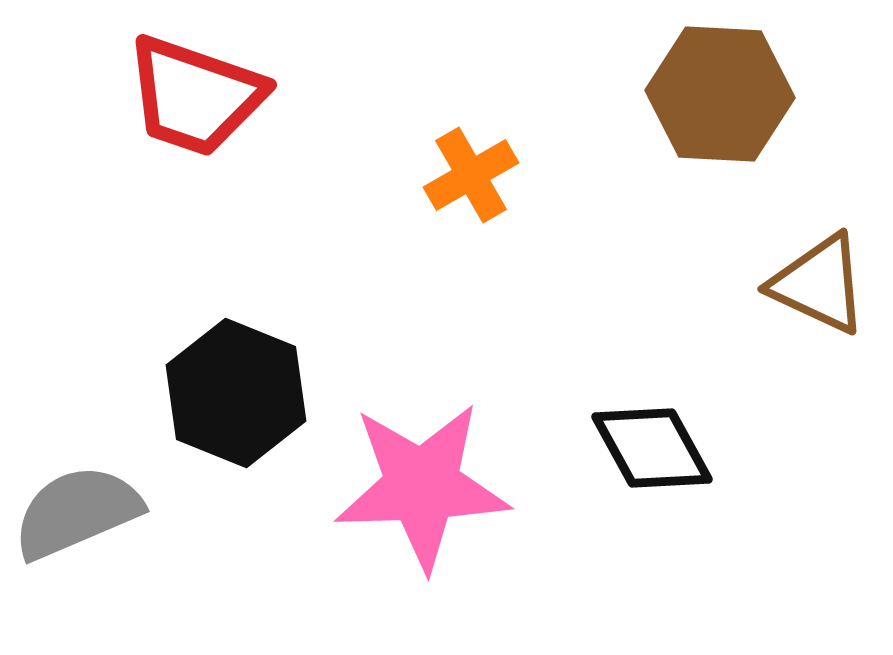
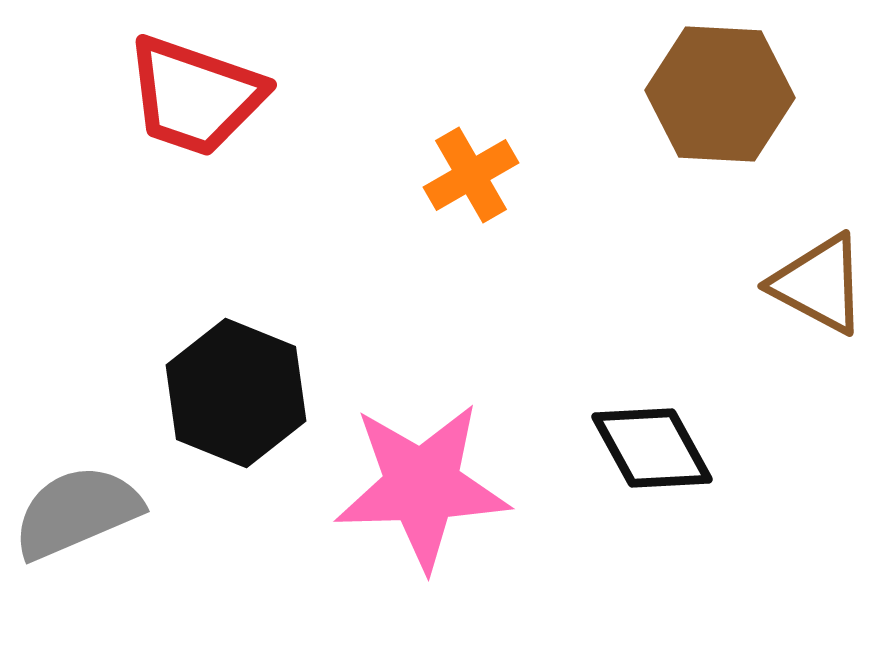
brown triangle: rotated 3 degrees clockwise
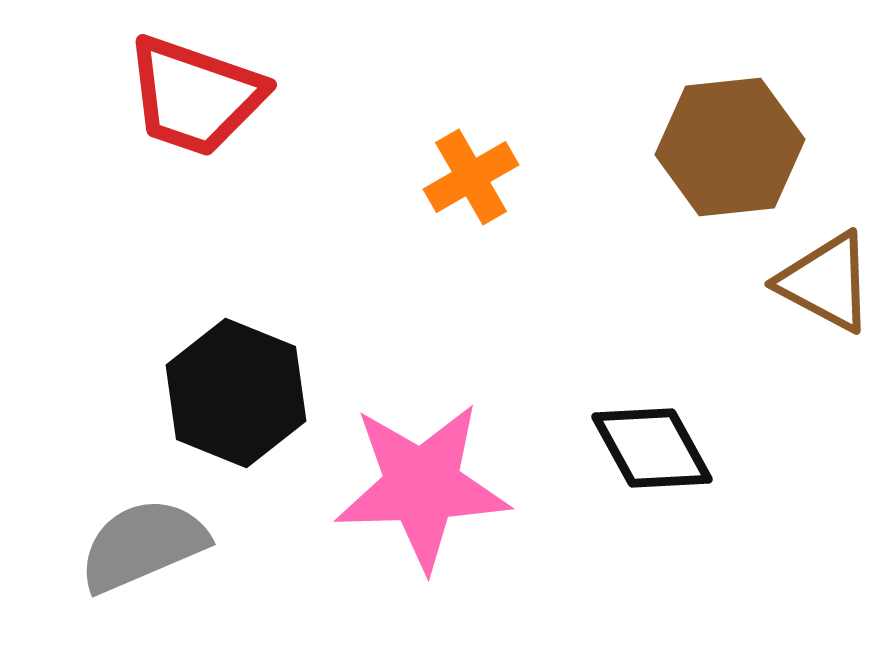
brown hexagon: moved 10 px right, 53 px down; rotated 9 degrees counterclockwise
orange cross: moved 2 px down
brown triangle: moved 7 px right, 2 px up
gray semicircle: moved 66 px right, 33 px down
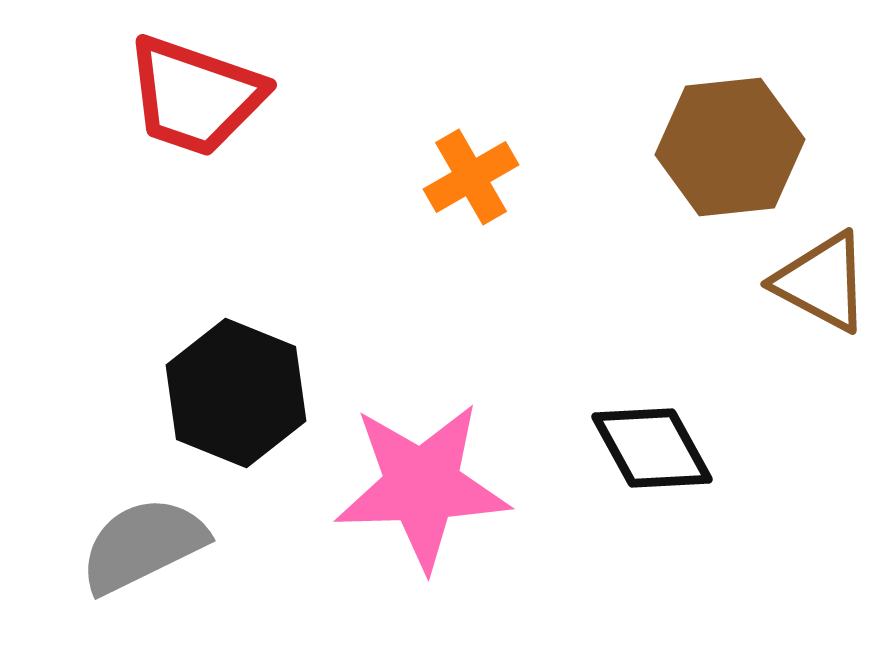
brown triangle: moved 4 px left
gray semicircle: rotated 3 degrees counterclockwise
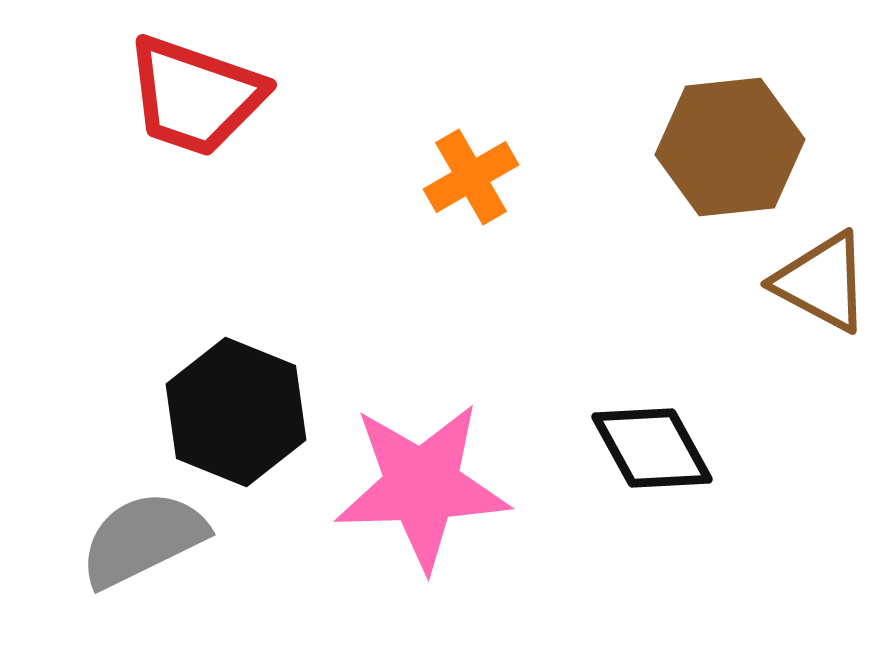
black hexagon: moved 19 px down
gray semicircle: moved 6 px up
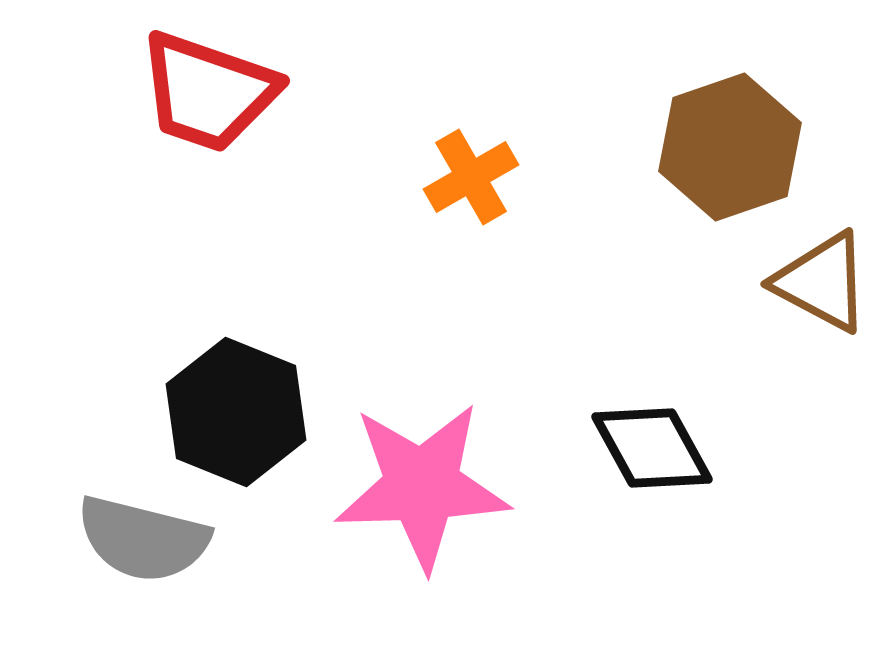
red trapezoid: moved 13 px right, 4 px up
brown hexagon: rotated 13 degrees counterclockwise
gray semicircle: rotated 140 degrees counterclockwise
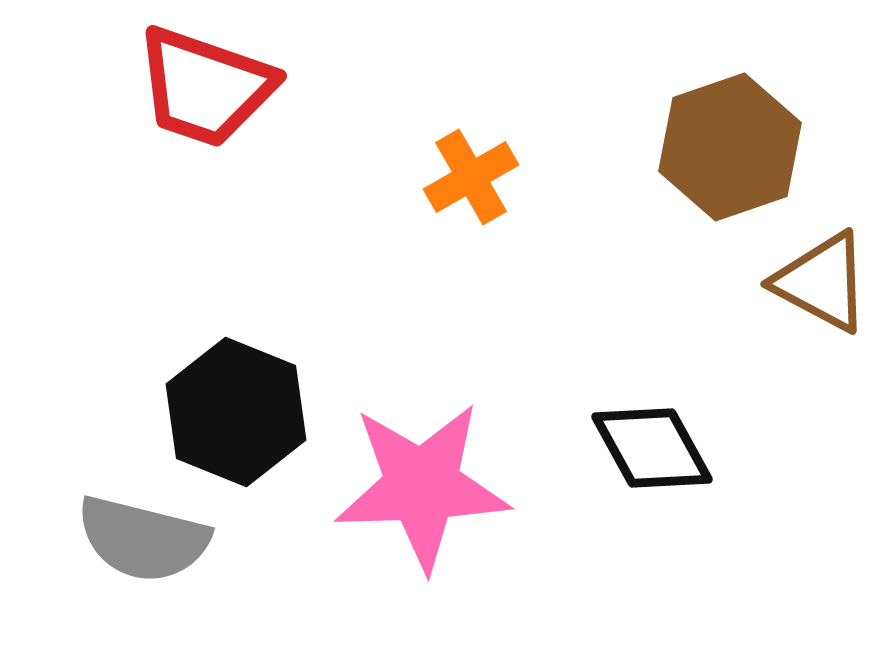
red trapezoid: moved 3 px left, 5 px up
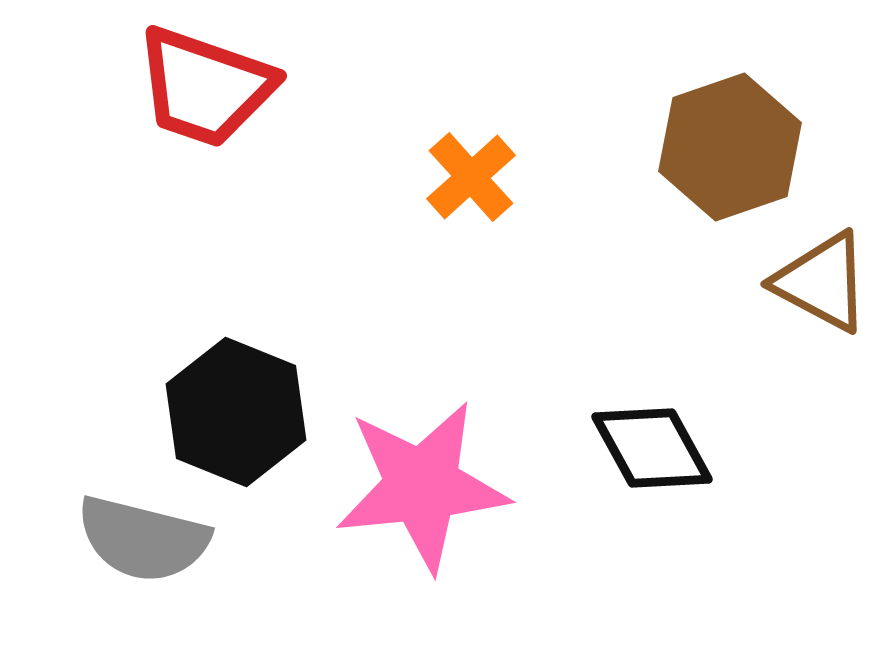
orange cross: rotated 12 degrees counterclockwise
pink star: rotated 4 degrees counterclockwise
